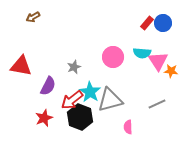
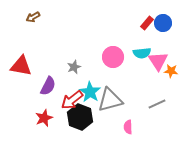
cyan semicircle: rotated 12 degrees counterclockwise
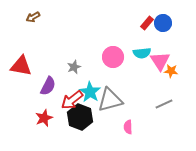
pink triangle: moved 2 px right
gray line: moved 7 px right
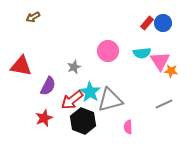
pink circle: moved 5 px left, 6 px up
black hexagon: moved 3 px right, 4 px down
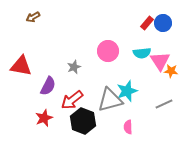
cyan star: moved 37 px right, 1 px up; rotated 20 degrees clockwise
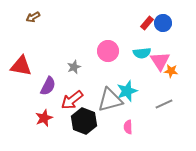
black hexagon: moved 1 px right
